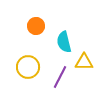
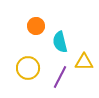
cyan semicircle: moved 4 px left
yellow circle: moved 1 px down
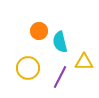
orange circle: moved 3 px right, 5 px down
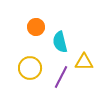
orange circle: moved 3 px left, 4 px up
yellow circle: moved 2 px right
purple line: moved 1 px right
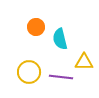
cyan semicircle: moved 3 px up
yellow circle: moved 1 px left, 4 px down
purple line: rotated 70 degrees clockwise
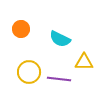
orange circle: moved 15 px left, 2 px down
cyan semicircle: rotated 50 degrees counterclockwise
purple line: moved 2 px left, 2 px down
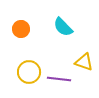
cyan semicircle: moved 3 px right, 12 px up; rotated 20 degrees clockwise
yellow triangle: rotated 18 degrees clockwise
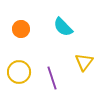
yellow triangle: rotated 48 degrees clockwise
yellow circle: moved 10 px left
purple line: moved 7 px left, 1 px up; rotated 65 degrees clockwise
